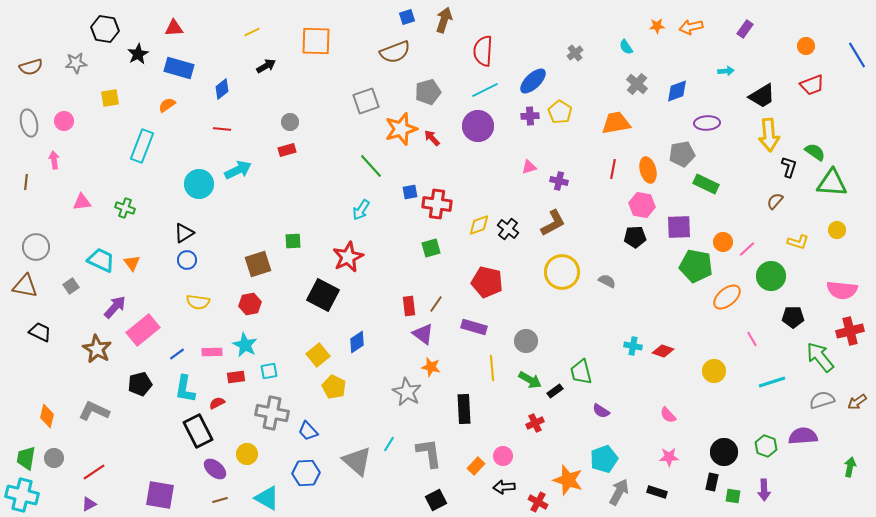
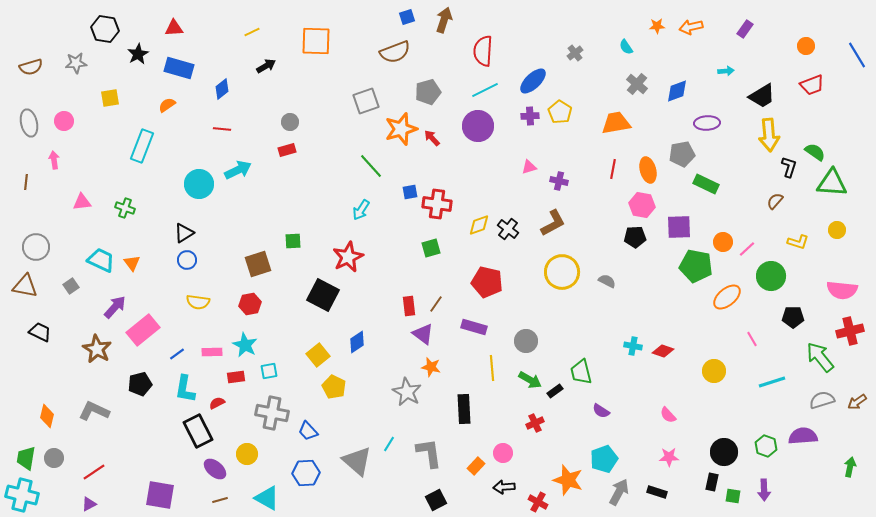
pink circle at (503, 456): moved 3 px up
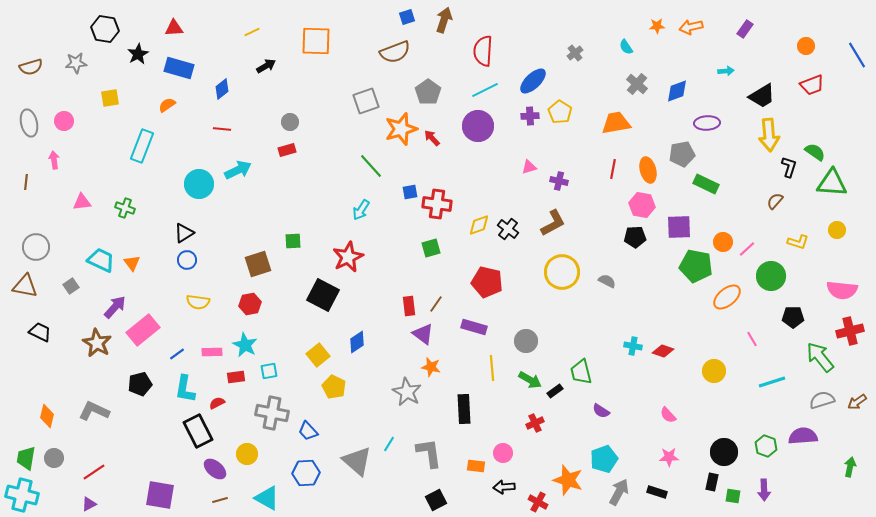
gray pentagon at (428, 92): rotated 20 degrees counterclockwise
brown star at (97, 349): moved 6 px up
orange rectangle at (476, 466): rotated 54 degrees clockwise
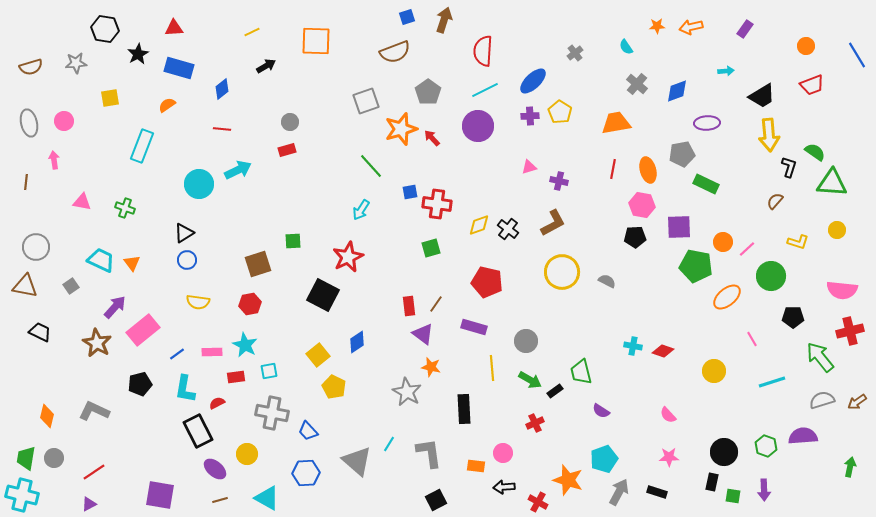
pink triangle at (82, 202): rotated 18 degrees clockwise
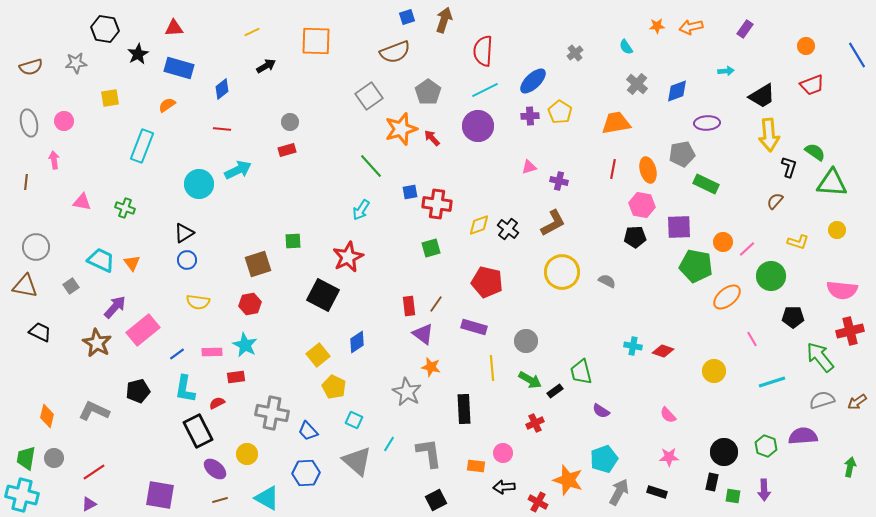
gray square at (366, 101): moved 3 px right, 5 px up; rotated 16 degrees counterclockwise
cyan square at (269, 371): moved 85 px right, 49 px down; rotated 36 degrees clockwise
black pentagon at (140, 384): moved 2 px left, 7 px down
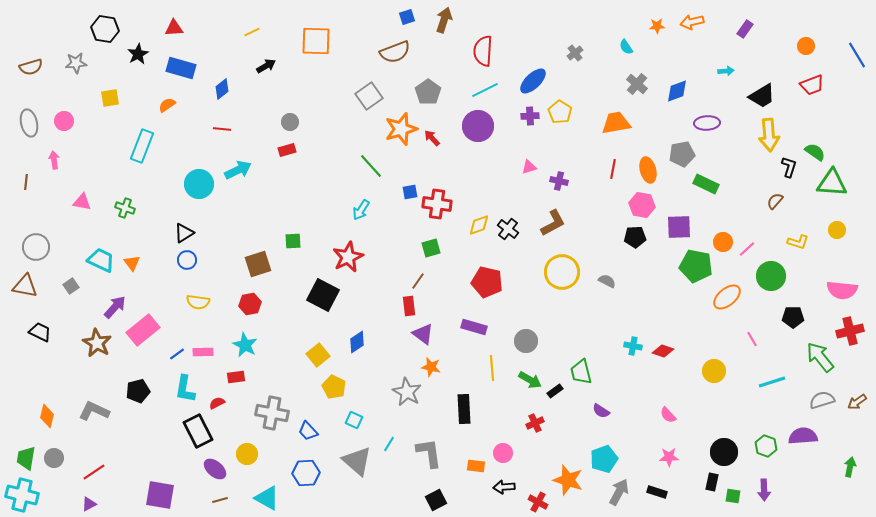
orange arrow at (691, 27): moved 1 px right, 5 px up
blue rectangle at (179, 68): moved 2 px right
brown line at (436, 304): moved 18 px left, 23 px up
pink rectangle at (212, 352): moved 9 px left
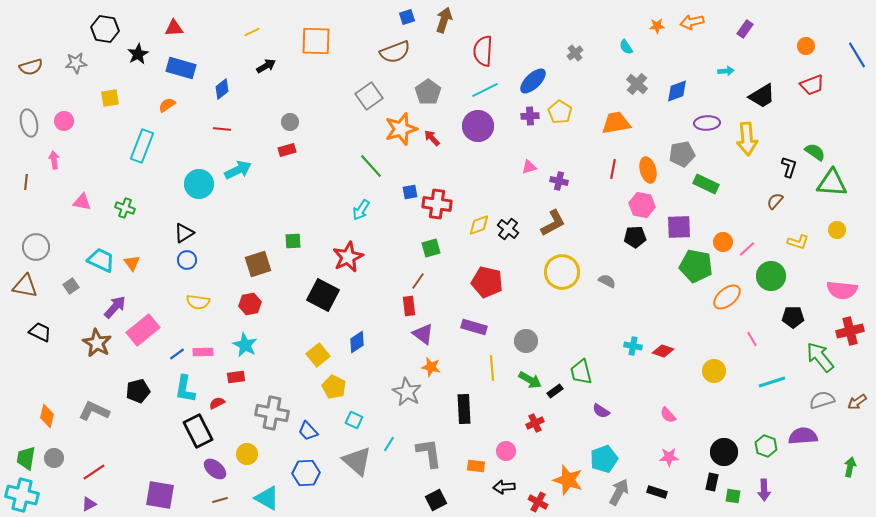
yellow arrow at (769, 135): moved 22 px left, 4 px down
pink circle at (503, 453): moved 3 px right, 2 px up
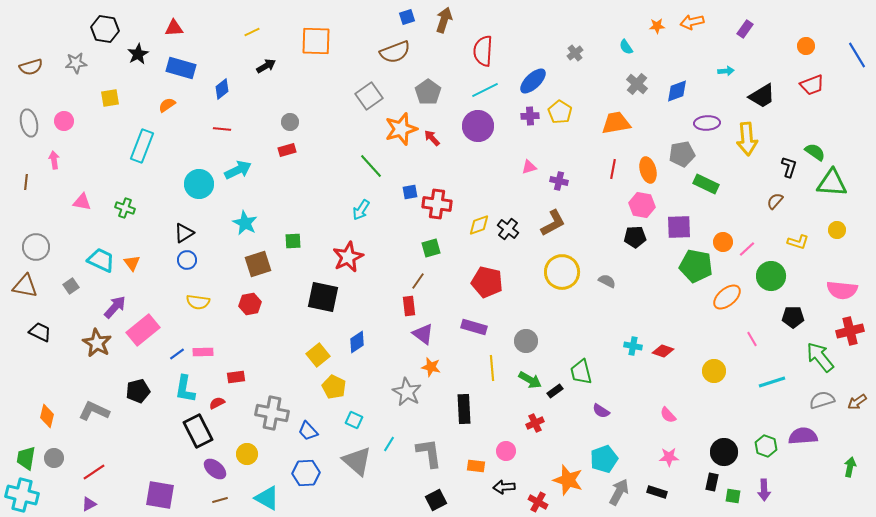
black square at (323, 295): moved 2 px down; rotated 16 degrees counterclockwise
cyan star at (245, 345): moved 122 px up
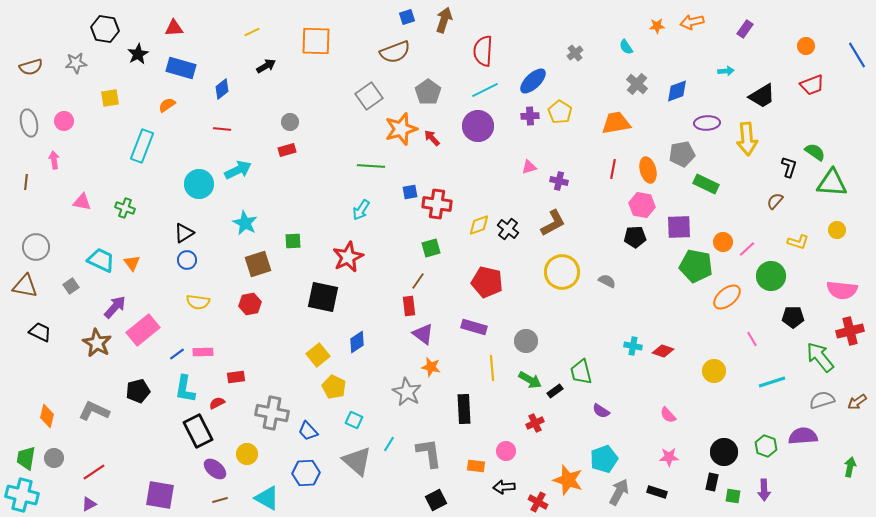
green line at (371, 166): rotated 44 degrees counterclockwise
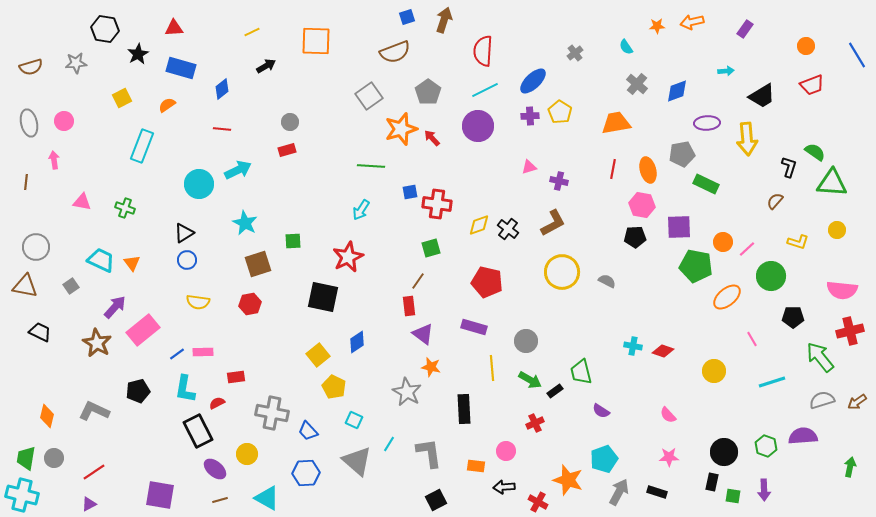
yellow square at (110, 98): moved 12 px right; rotated 18 degrees counterclockwise
